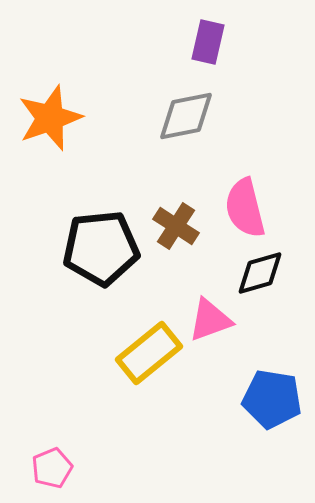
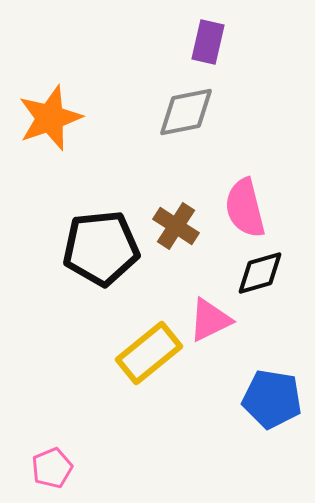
gray diamond: moved 4 px up
pink triangle: rotated 6 degrees counterclockwise
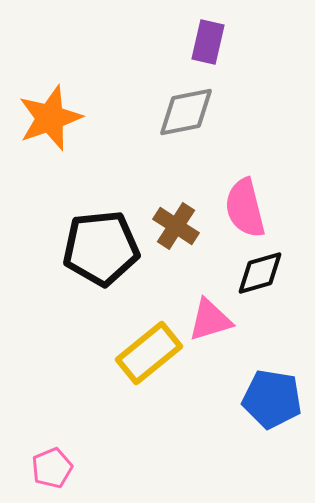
pink triangle: rotated 9 degrees clockwise
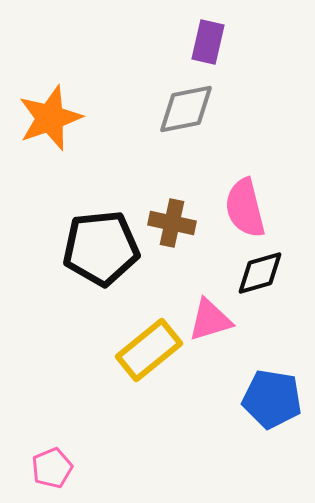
gray diamond: moved 3 px up
brown cross: moved 4 px left, 3 px up; rotated 21 degrees counterclockwise
yellow rectangle: moved 3 px up
